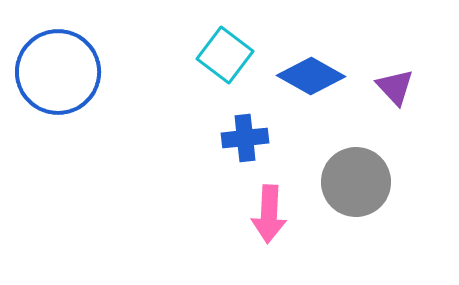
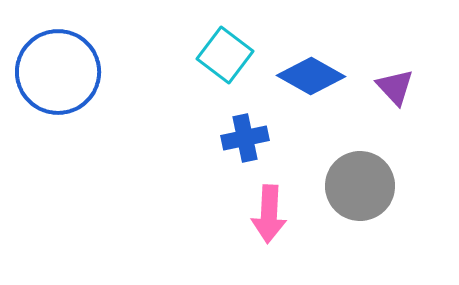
blue cross: rotated 6 degrees counterclockwise
gray circle: moved 4 px right, 4 px down
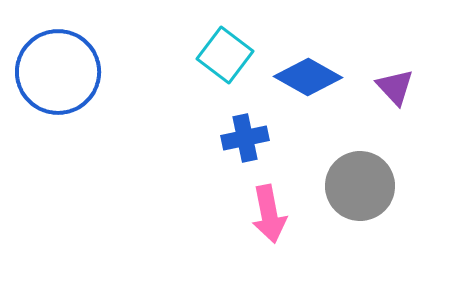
blue diamond: moved 3 px left, 1 px down
pink arrow: rotated 14 degrees counterclockwise
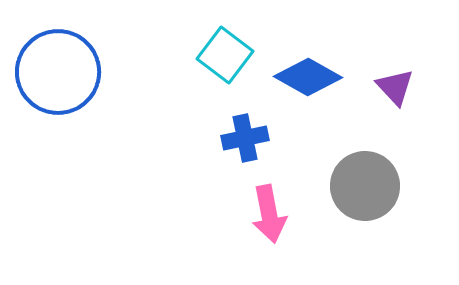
gray circle: moved 5 px right
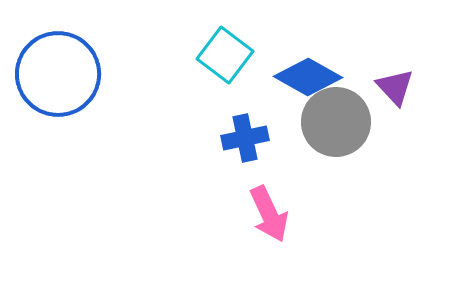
blue circle: moved 2 px down
gray circle: moved 29 px left, 64 px up
pink arrow: rotated 14 degrees counterclockwise
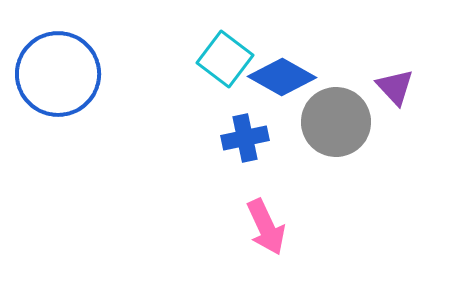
cyan square: moved 4 px down
blue diamond: moved 26 px left
pink arrow: moved 3 px left, 13 px down
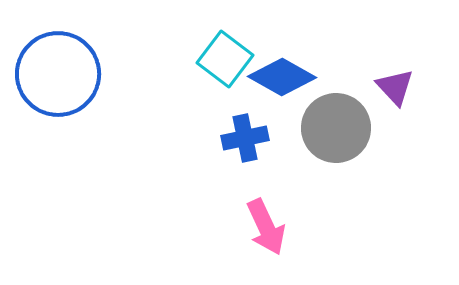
gray circle: moved 6 px down
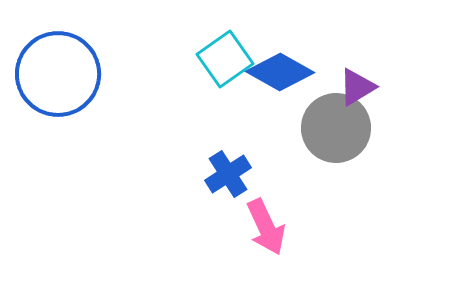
cyan square: rotated 18 degrees clockwise
blue diamond: moved 2 px left, 5 px up
purple triangle: moved 38 px left; rotated 42 degrees clockwise
blue cross: moved 17 px left, 36 px down; rotated 21 degrees counterclockwise
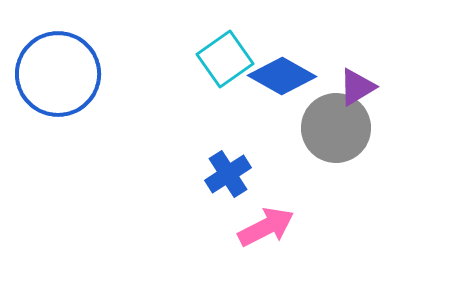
blue diamond: moved 2 px right, 4 px down
pink arrow: rotated 92 degrees counterclockwise
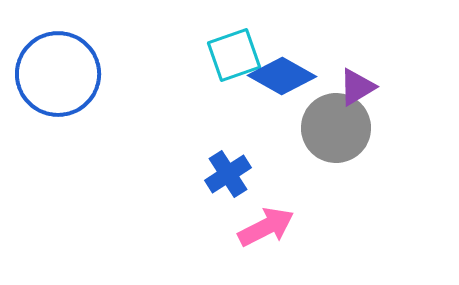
cyan square: moved 9 px right, 4 px up; rotated 16 degrees clockwise
